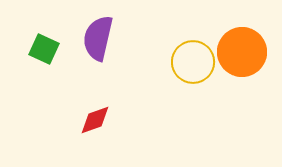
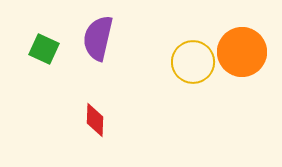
red diamond: rotated 68 degrees counterclockwise
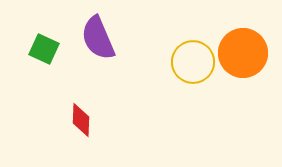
purple semicircle: rotated 36 degrees counterclockwise
orange circle: moved 1 px right, 1 px down
red diamond: moved 14 px left
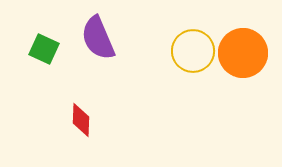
yellow circle: moved 11 px up
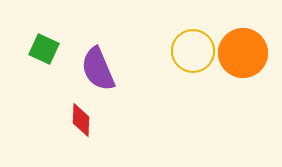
purple semicircle: moved 31 px down
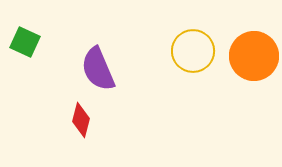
green square: moved 19 px left, 7 px up
orange circle: moved 11 px right, 3 px down
red diamond: rotated 12 degrees clockwise
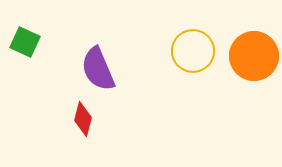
red diamond: moved 2 px right, 1 px up
